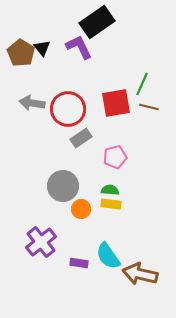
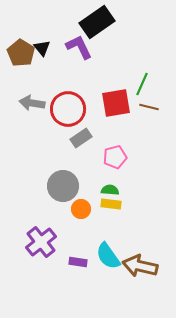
purple rectangle: moved 1 px left, 1 px up
brown arrow: moved 8 px up
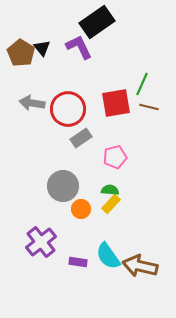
yellow rectangle: rotated 54 degrees counterclockwise
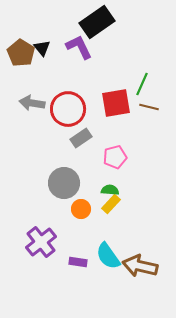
gray circle: moved 1 px right, 3 px up
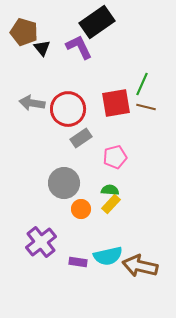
brown pentagon: moved 3 px right, 21 px up; rotated 16 degrees counterclockwise
brown line: moved 3 px left
cyan semicircle: rotated 68 degrees counterclockwise
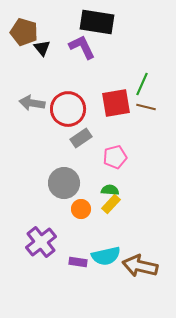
black rectangle: rotated 44 degrees clockwise
purple L-shape: moved 3 px right
cyan semicircle: moved 2 px left
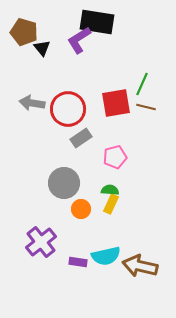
purple L-shape: moved 3 px left, 7 px up; rotated 96 degrees counterclockwise
yellow rectangle: rotated 18 degrees counterclockwise
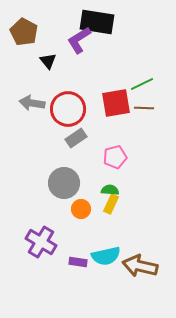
brown pentagon: rotated 12 degrees clockwise
black triangle: moved 6 px right, 13 px down
green line: rotated 40 degrees clockwise
brown line: moved 2 px left, 1 px down; rotated 12 degrees counterclockwise
gray rectangle: moved 5 px left
purple cross: rotated 20 degrees counterclockwise
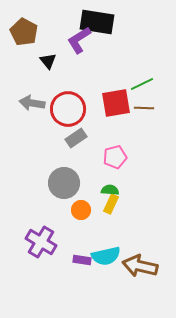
orange circle: moved 1 px down
purple rectangle: moved 4 px right, 2 px up
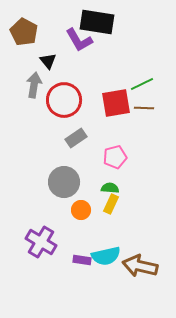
purple L-shape: rotated 88 degrees counterclockwise
gray arrow: moved 2 px right, 18 px up; rotated 90 degrees clockwise
red circle: moved 4 px left, 9 px up
gray circle: moved 1 px up
green semicircle: moved 2 px up
